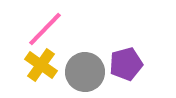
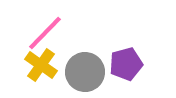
pink line: moved 4 px down
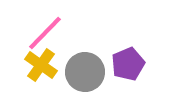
purple pentagon: moved 2 px right; rotated 8 degrees counterclockwise
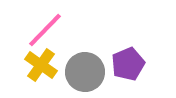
pink line: moved 3 px up
